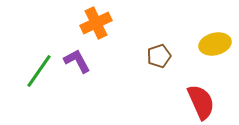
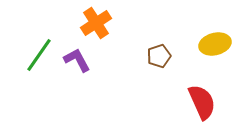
orange cross: rotated 8 degrees counterclockwise
purple L-shape: moved 1 px up
green line: moved 16 px up
red semicircle: moved 1 px right
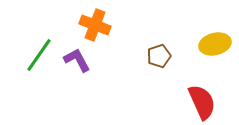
orange cross: moved 1 px left, 2 px down; rotated 36 degrees counterclockwise
